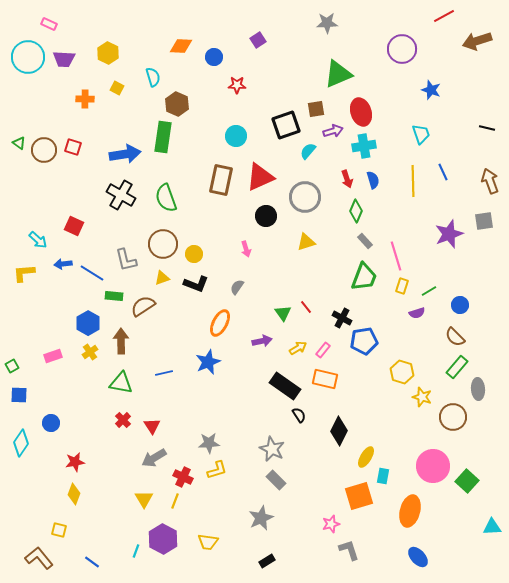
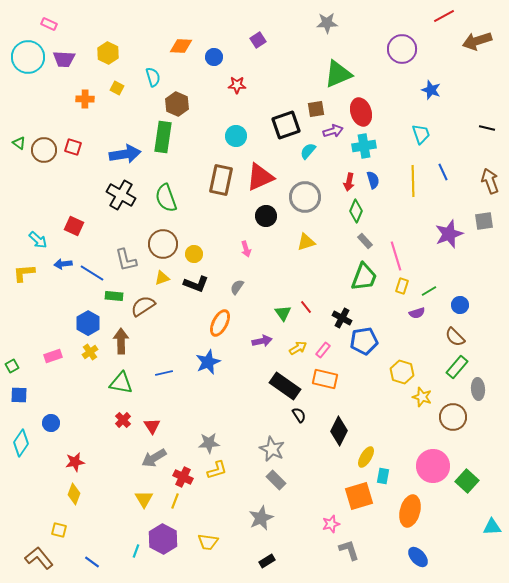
red arrow at (347, 179): moved 2 px right, 3 px down; rotated 30 degrees clockwise
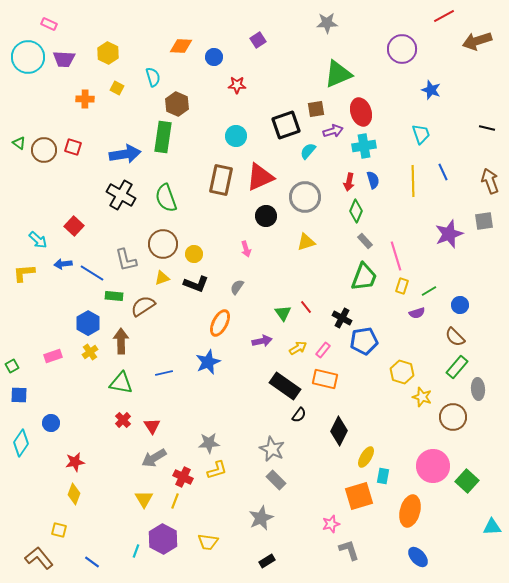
red square at (74, 226): rotated 18 degrees clockwise
black semicircle at (299, 415): rotated 70 degrees clockwise
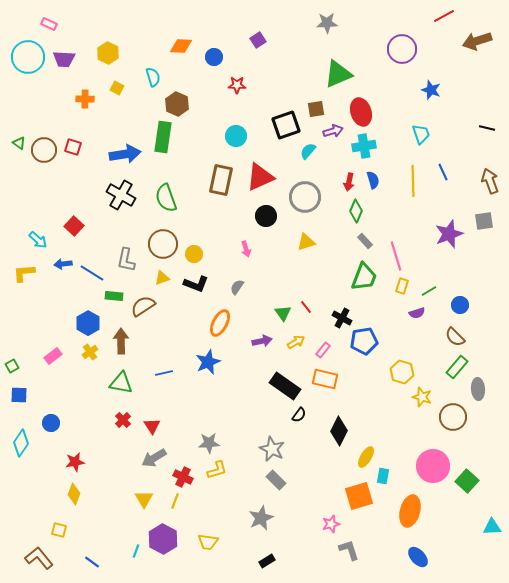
gray L-shape at (126, 260): rotated 25 degrees clockwise
yellow arrow at (298, 348): moved 2 px left, 6 px up
pink rectangle at (53, 356): rotated 18 degrees counterclockwise
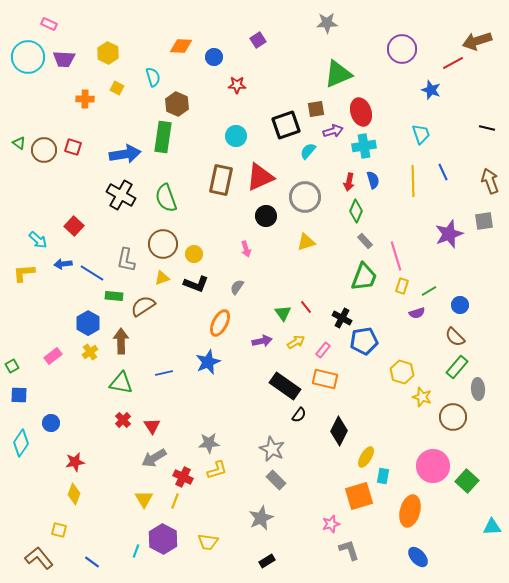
red line at (444, 16): moved 9 px right, 47 px down
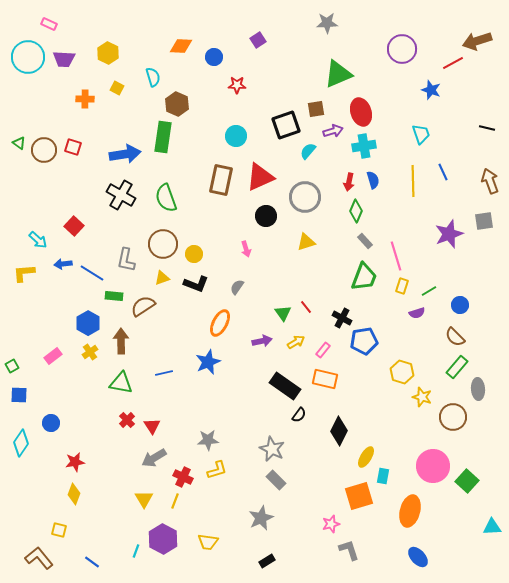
red cross at (123, 420): moved 4 px right
gray star at (209, 443): moved 1 px left, 3 px up
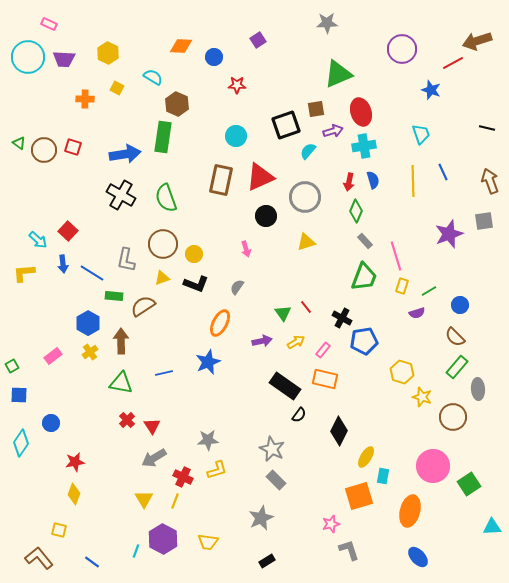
cyan semicircle at (153, 77): rotated 42 degrees counterclockwise
red square at (74, 226): moved 6 px left, 5 px down
blue arrow at (63, 264): rotated 90 degrees counterclockwise
green square at (467, 481): moved 2 px right, 3 px down; rotated 15 degrees clockwise
